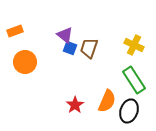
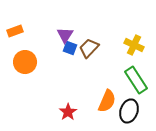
purple triangle: rotated 24 degrees clockwise
brown trapezoid: rotated 25 degrees clockwise
green rectangle: moved 2 px right
red star: moved 7 px left, 7 px down
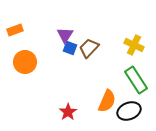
orange rectangle: moved 1 px up
black ellipse: rotated 50 degrees clockwise
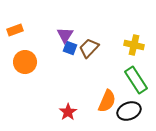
yellow cross: rotated 12 degrees counterclockwise
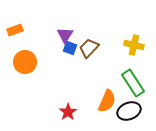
green rectangle: moved 3 px left, 3 px down
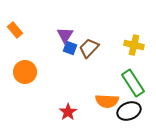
orange rectangle: rotated 70 degrees clockwise
orange circle: moved 10 px down
orange semicircle: rotated 70 degrees clockwise
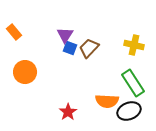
orange rectangle: moved 1 px left, 2 px down
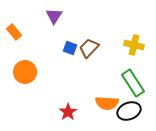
purple triangle: moved 11 px left, 19 px up
orange semicircle: moved 2 px down
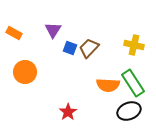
purple triangle: moved 1 px left, 14 px down
orange rectangle: moved 1 px down; rotated 21 degrees counterclockwise
orange semicircle: moved 1 px right, 18 px up
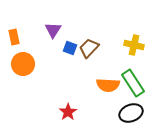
orange rectangle: moved 4 px down; rotated 49 degrees clockwise
orange circle: moved 2 px left, 8 px up
black ellipse: moved 2 px right, 2 px down
